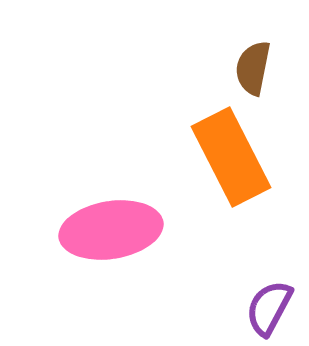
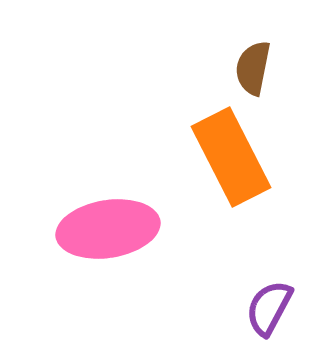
pink ellipse: moved 3 px left, 1 px up
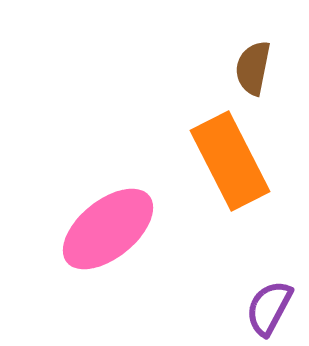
orange rectangle: moved 1 px left, 4 px down
pink ellipse: rotated 30 degrees counterclockwise
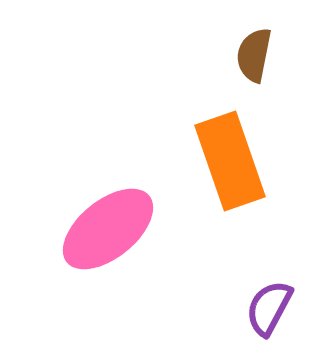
brown semicircle: moved 1 px right, 13 px up
orange rectangle: rotated 8 degrees clockwise
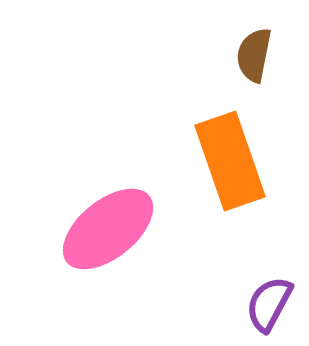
purple semicircle: moved 4 px up
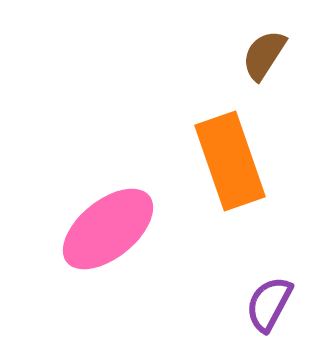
brown semicircle: moved 10 px right; rotated 22 degrees clockwise
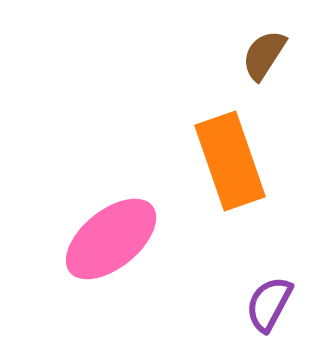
pink ellipse: moved 3 px right, 10 px down
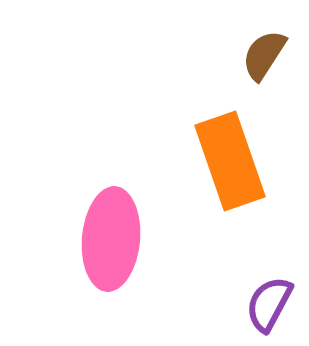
pink ellipse: rotated 46 degrees counterclockwise
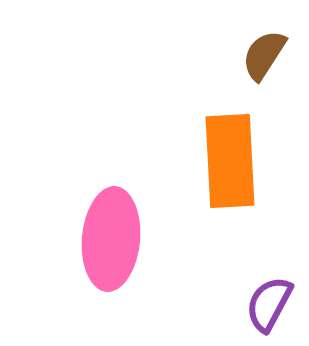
orange rectangle: rotated 16 degrees clockwise
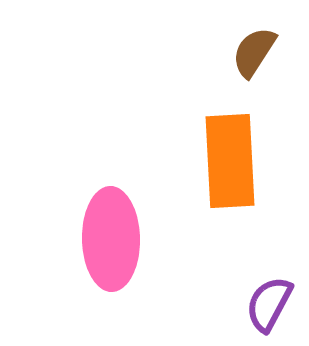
brown semicircle: moved 10 px left, 3 px up
pink ellipse: rotated 6 degrees counterclockwise
